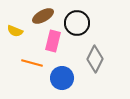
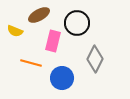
brown ellipse: moved 4 px left, 1 px up
orange line: moved 1 px left
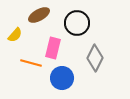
yellow semicircle: moved 4 px down; rotated 70 degrees counterclockwise
pink rectangle: moved 7 px down
gray diamond: moved 1 px up
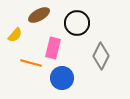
gray diamond: moved 6 px right, 2 px up
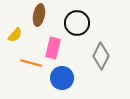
brown ellipse: rotated 50 degrees counterclockwise
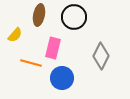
black circle: moved 3 px left, 6 px up
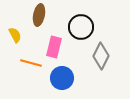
black circle: moved 7 px right, 10 px down
yellow semicircle: rotated 70 degrees counterclockwise
pink rectangle: moved 1 px right, 1 px up
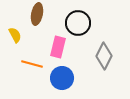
brown ellipse: moved 2 px left, 1 px up
black circle: moved 3 px left, 4 px up
pink rectangle: moved 4 px right
gray diamond: moved 3 px right
orange line: moved 1 px right, 1 px down
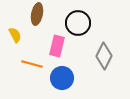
pink rectangle: moved 1 px left, 1 px up
